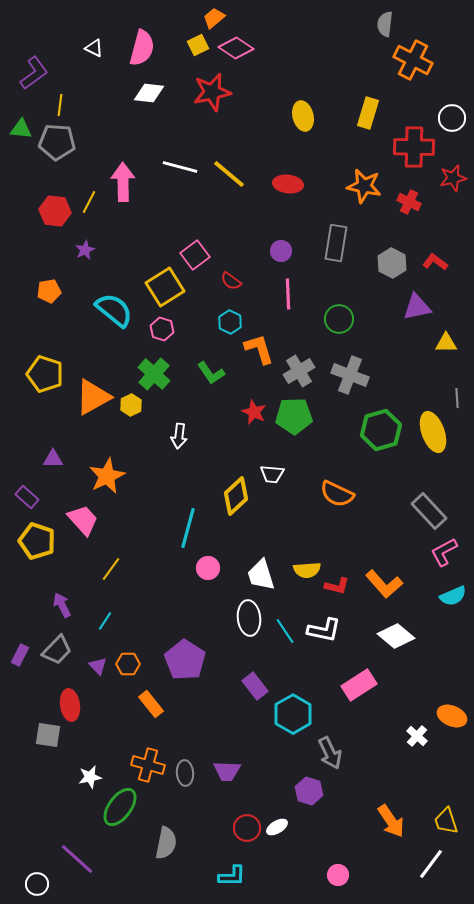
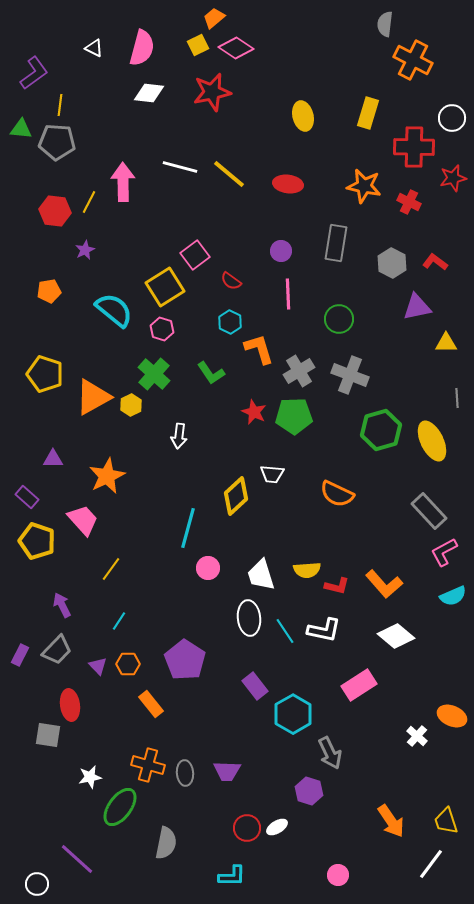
yellow ellipse at (433, 432): moved 1 px left, 9 px down; rotated 6 degrees counterclockwise
cyan line at (105, 621): moved 14 px right
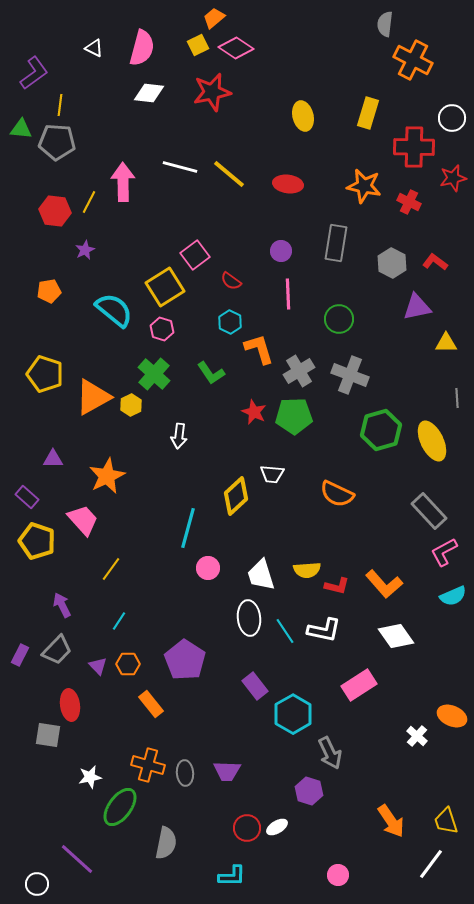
white diamond at (396, 636): rotated 15 degrees clockwise
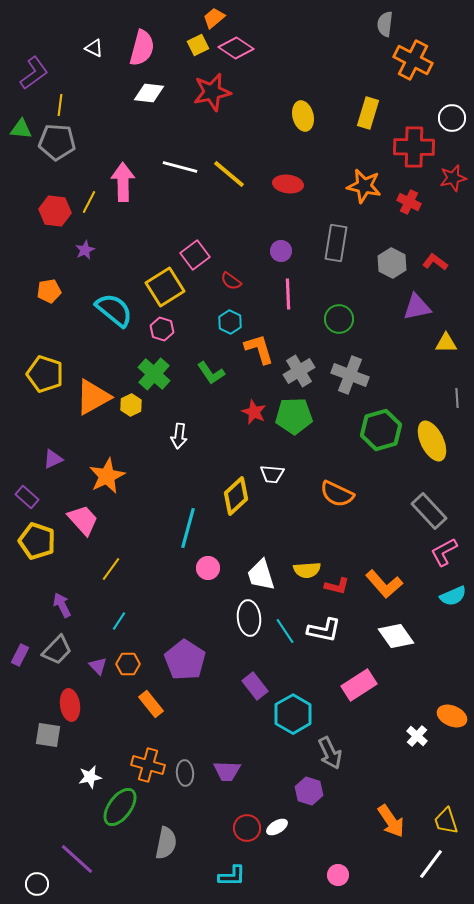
purple triangle at (53, 459): rotated 25 degrees counterclockwise
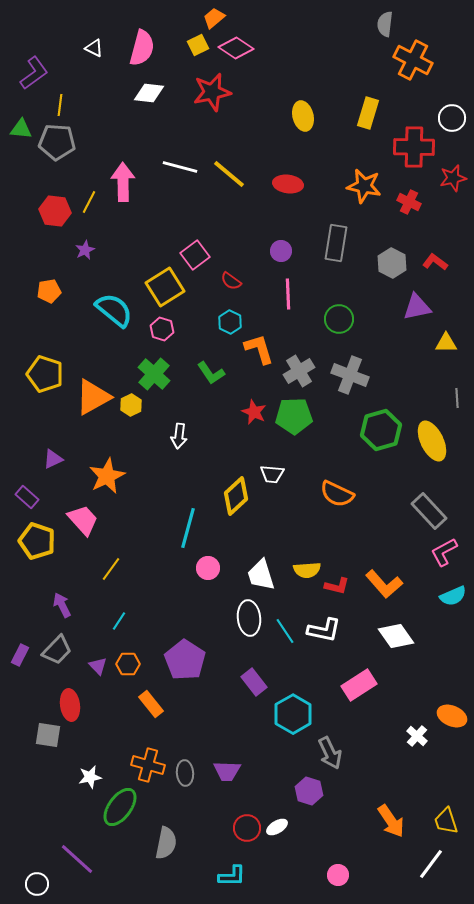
purple rectangle at (255, 686): moved 1 px left, 4 px up
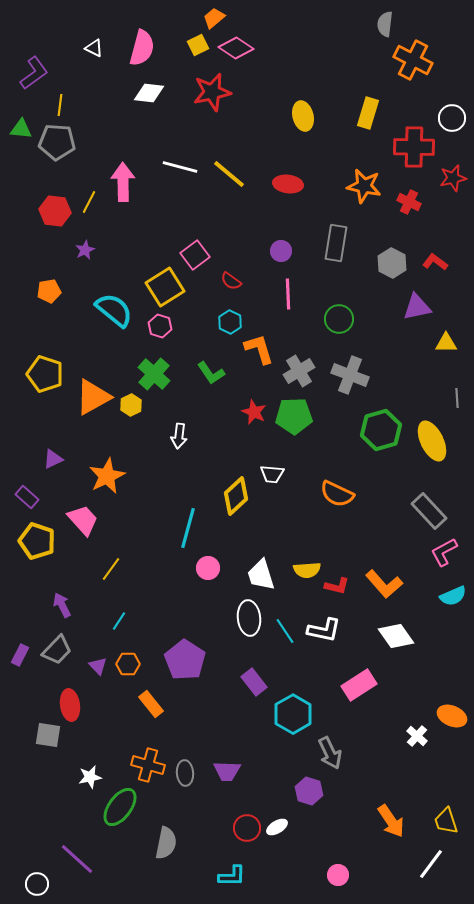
pink hexagon at (162, 329): moved 2 px left, 3 px up
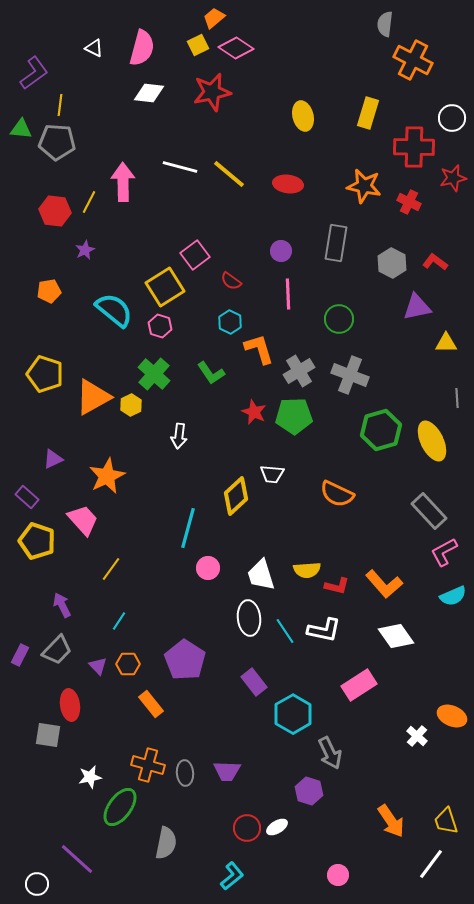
cyan L-shape at (232, 876): rotated 40 degrees counterclockwise
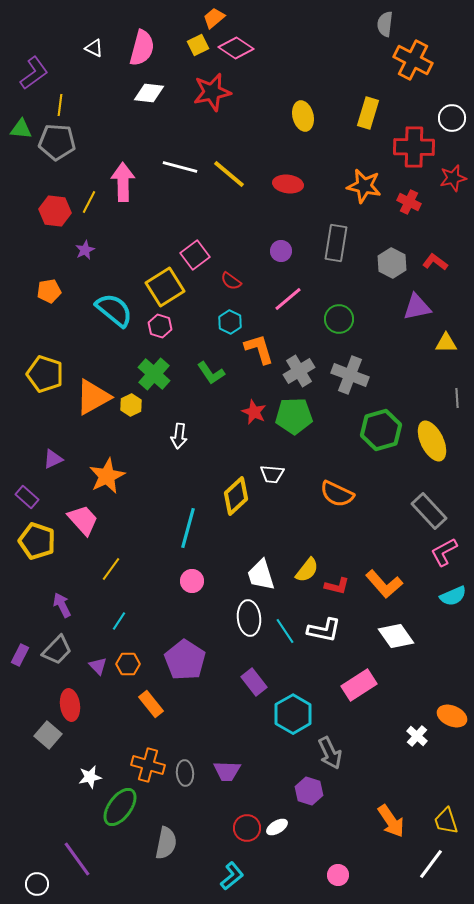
pink line at (288, 294): moved 5 px down; rotated 52 degrees clockwise
pink circle at (208, 568): moved 16 px left, 13 px down
yellow semicircle at (307, 570): rotated 48 degrees counterclockwise
gray square at (48, 735): rotated 32 degrees clockwise
purple line at (77, 859): rotated 12 degrees clockwise
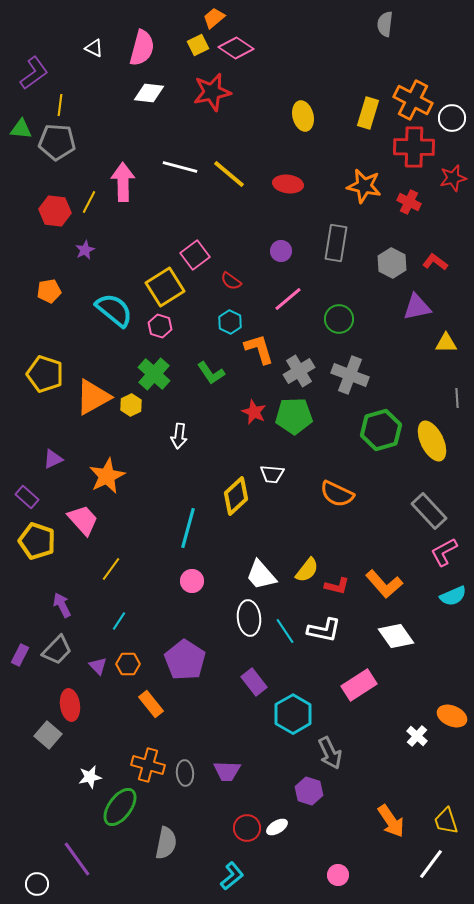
orange cross at (413, 60): moved 40 px down
white trapezoid at (261, 575): rotated 24 degrees counterclockwise
